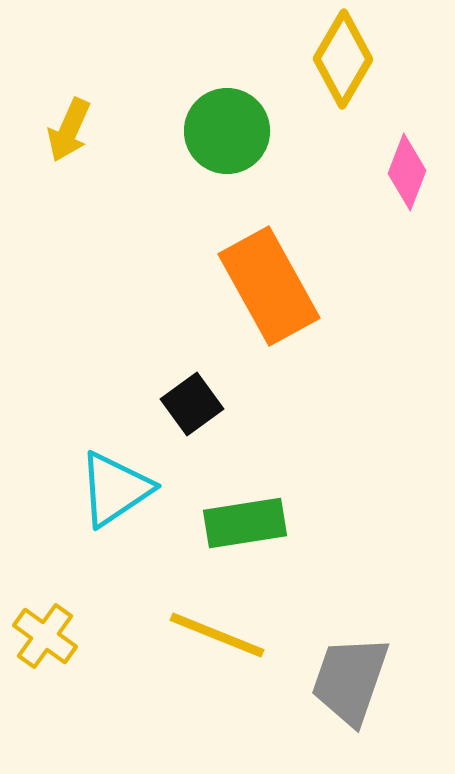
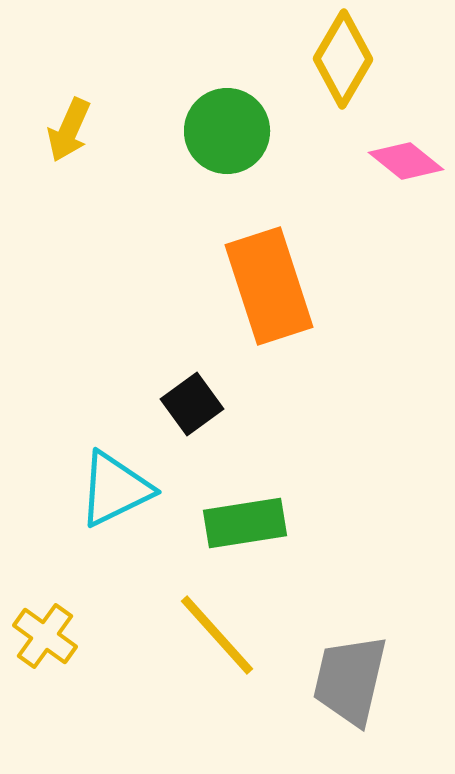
pink diamond: moved 1 px left, 11 px up; rotated 72 degrees counterclockwise
orange rectangle: rotated 11 degrees clockwise
cyan triangle: rotated 8 degrees clockwise
yellow line: rotated 26 degrees clockwise
gray trapezoid: rotated 6 degrees counterclockwise
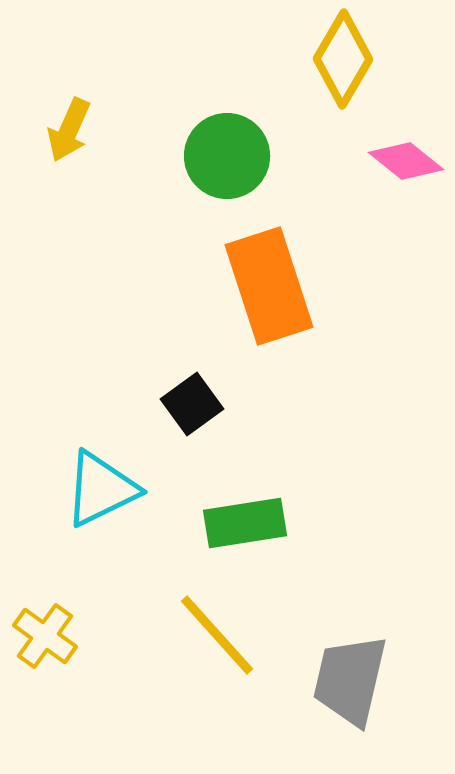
green circle: moved 25 px down
cyan triangle: moved 14 px left
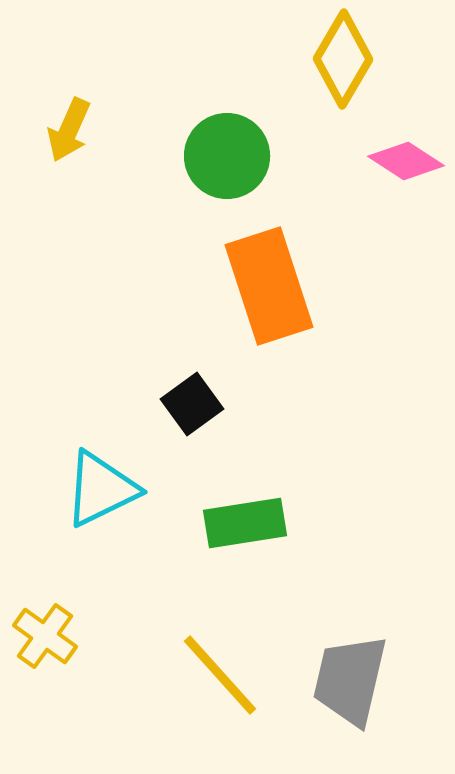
pink diamond: rotated 6 degrees counterclockwise
yellow line: moved 3 px right, 40 px down
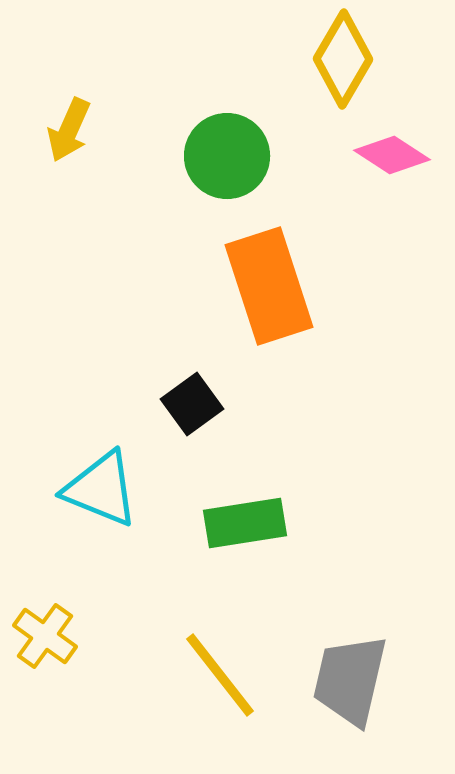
pink diamond: moved 14 px left, 6 px up
cyan triangle: rotated 48 degrees clockwise
yellow line: rotated 4 degrees clockwise
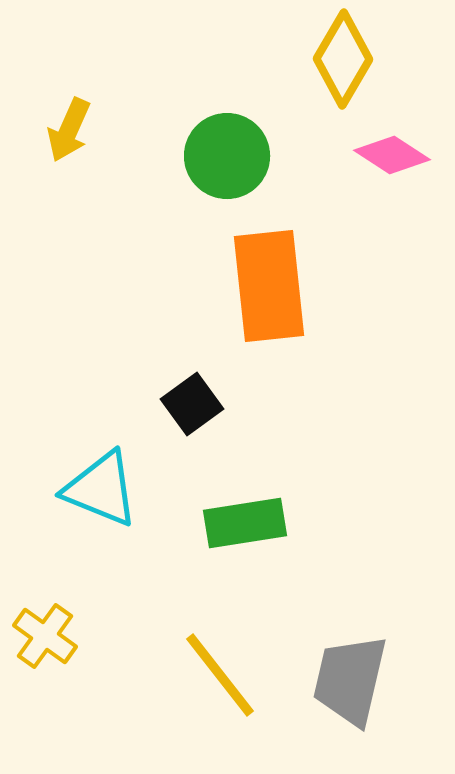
orange rectangle: rotated 12 degrees clockwise
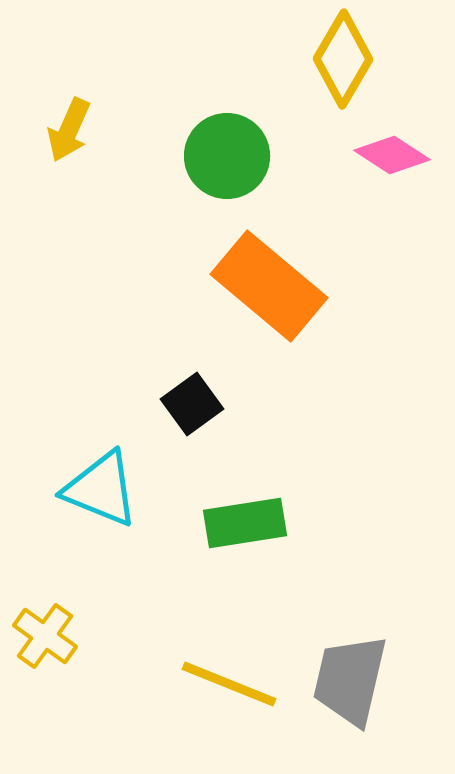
orange rectangle: rotated 44 degrees counterclockwise
yellow line: moved 9 px right, 9 px down; rotated 30 degrees counterclockwise
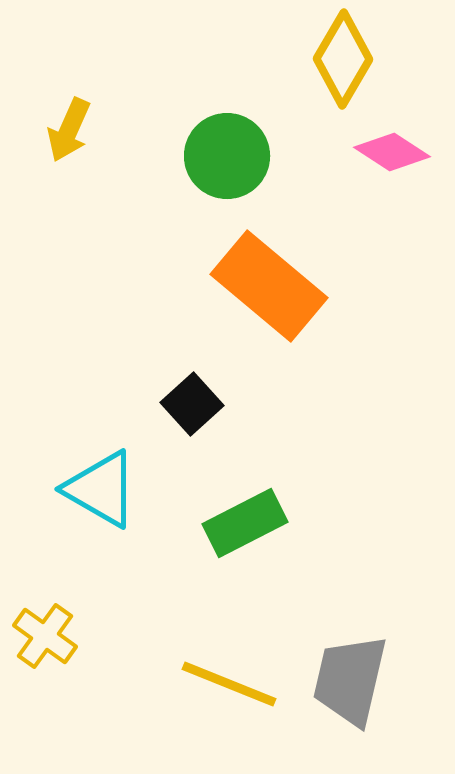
pink diamond: moved 3 px up
black square: rotated 6 degrees counterclockwise
cyan triangle: rotated 8 degrees clockwise
green rectangle: rotated 18 degrees counterclockwise
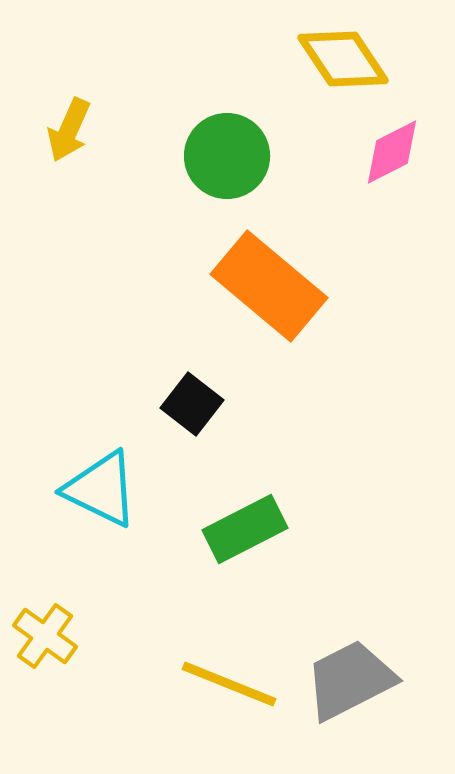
yellow diamond: rotated 64 degrees counterclockwise
pink diamond: rotated 60 degrees counterclockwise
black square: rotated 10 degrees counterclockwise
cyan triangle: rotated 4 degrees counterclockwise
green rectangle: moved 6 px down
gray trapezoid: rotated 50 degrees clockwise
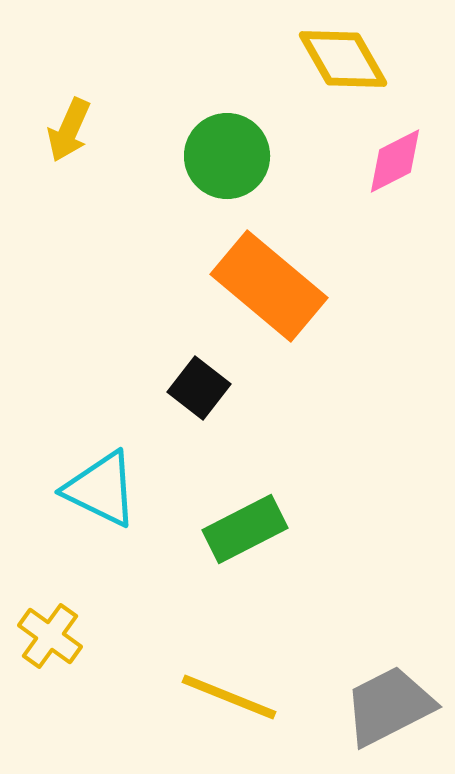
yellow diamond: rotated 4 degrees clockwise
pink diamond: moved 3 px right, 9 px down
black square: moved 7 px right, 16 px up
yellow cross: moved 5 px right
gray trapezoid: moved 39 px right, 26 px down
yellow line: moved 13 px down
